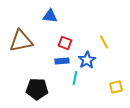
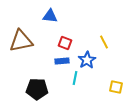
yellow square: rotated 24 degrees clockwise
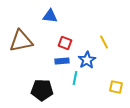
black pentagon: moved 5 px right, 1 px down
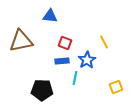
yellow square: rotated 32 degrees counterclockwise
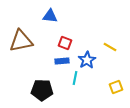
yellow line: moved 6 px right, 5 px down; rotated 32 degrees counterclockwise
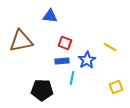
cyan line: moved 3 px left
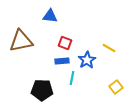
yellow line: moved 1 px left, 1 px down
yellow square: rotated 16 degrees counterclockwise
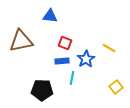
blue star: moved 1 px left, 1 px up
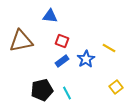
red square: moved 3 px left, 2 px up
blue rectangle: rotated 32 degrees counterclockwise
cyan line: moved 5 px left, 15 px down; rotated 40 degrees counterclockwise
black pentagon: rotated 15 degrees counterclockwise
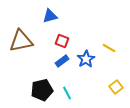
blue triangle: rotated 21 degrees counterclockwise
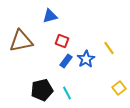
yellow line: rotated 24 degrees clockwise
blue rectangle: moved 4 px right; rotated 16 degrees counterclockwise
yellow square: moved 3 px right, 1 px down
